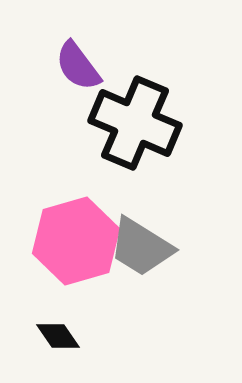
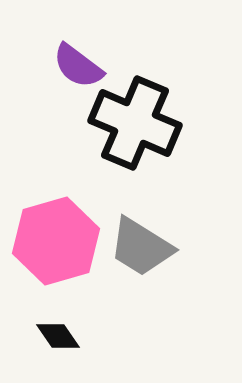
purple semicircle: rotated 16 degrees counterclockwise
pink hexagon: moved 20 px left
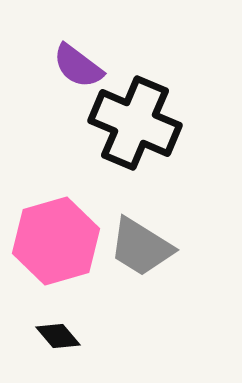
black diamond: rotated 6 degrees counterclockwise
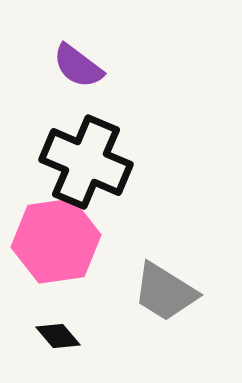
black cross: moved 49 px left, 39 px down
pink hexagon: rotated 8 degrees clockwise
gray trapezoid: moved 24 px right, 45 px down
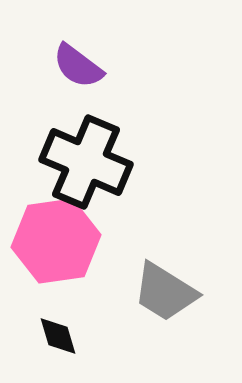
black diamond: rotated 24 degrees clockwise
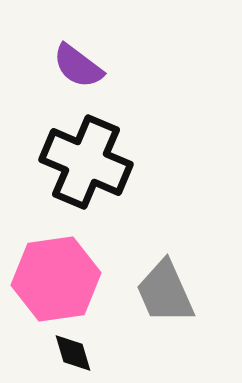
pink hexagon: moved 38 px down
gray trapezoid: rotated 34 degrees clockwise
black diamond: moved 15 px right, 17 px down
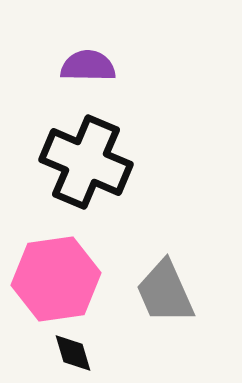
purple semicircle: moved 10 px right; rotated 144 degrees clockwise
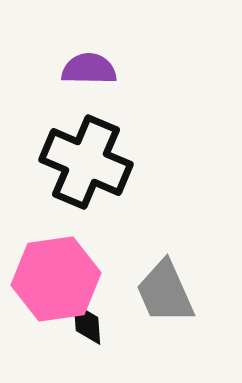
purple semicircle: moved 1 px right, 3 px down
black diamond: moved 14 px right, 29 px up; rotated 12 degrees clockwise
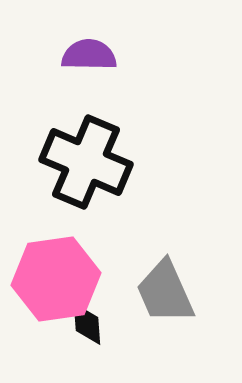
purple semicircle: moved 14 px up
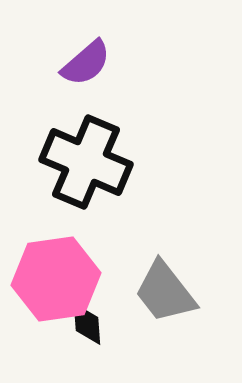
purple semicircle: moved 3 px left, 8 px down; rotated 138 degrees clockwise
gray trapezoid: rotated 14 degrees counterclockwise
